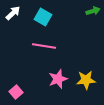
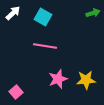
green arrow: moved 2 px down
pink line: moved 1 px right
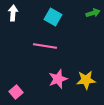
white arrow: rotated 42 degrees counterclockwise
cyan square: moved 10 px right
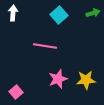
cyan square: moved 6 px right, 2 px up; rotated 18 degrees clockwise
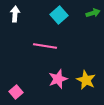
white arrow: moved 2 px right, 1 px down
yellow star: rotated 30 degrees clockwise
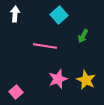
green arrow: moved 10 px left, 23 px down; rotated 136 degrees clockwise
